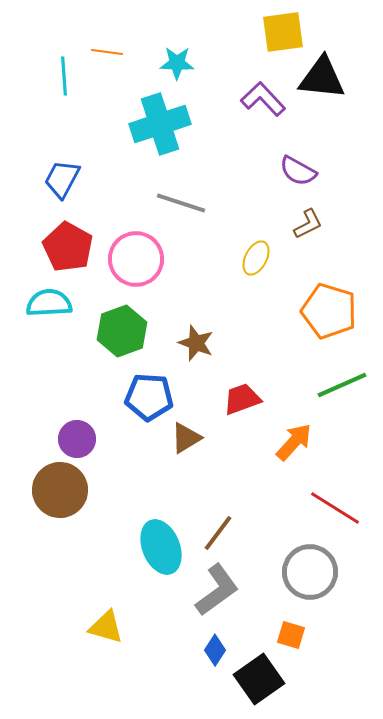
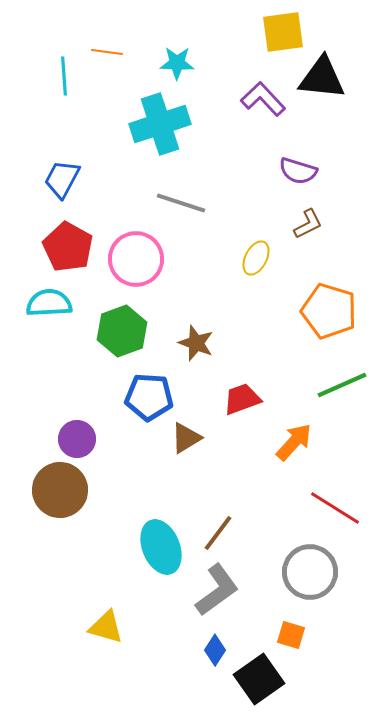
purple semicircle: rotated 12 degrees counterclockwise
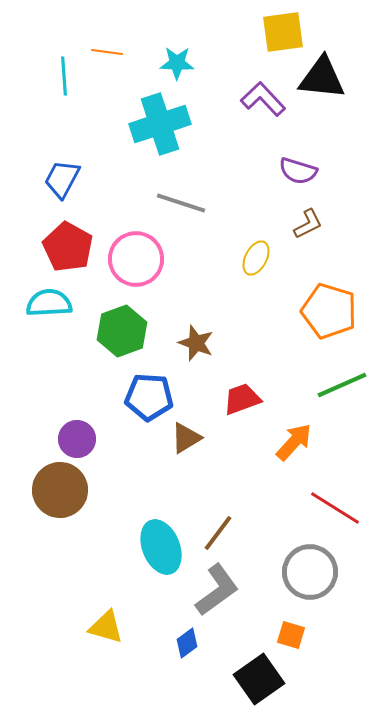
blue diamond: moved 28 px left, 7 px up; rotated 20 degrees clockwise
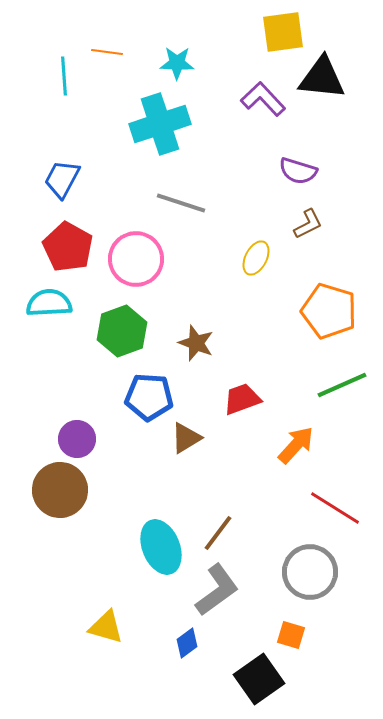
orange arrow: moved 2 px right, 3 px down
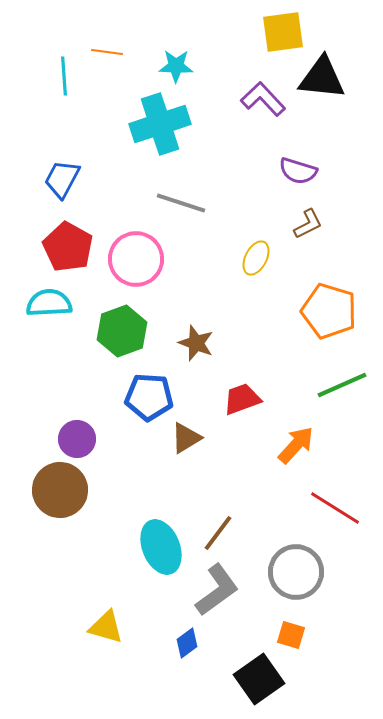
cyan star: moved 1 px left, 3 px down
gray circle: moved 14 px left
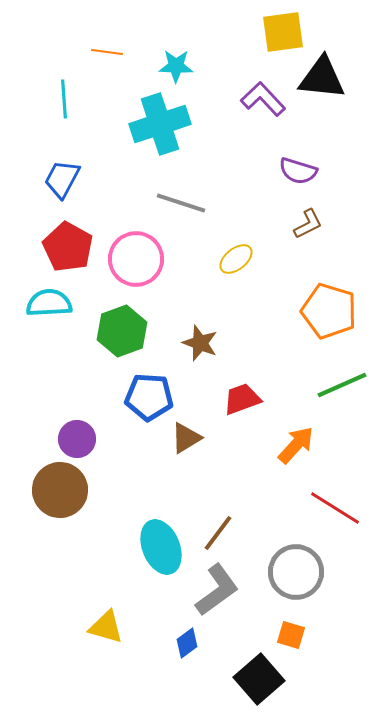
cyan line: moved 23 px down
yellow ellipse: moved 20 px left, 1 px down; rotated 24 degrees clockwise
brown star: moved 4 px right
black square: rotated 6 degrees counterclockwise
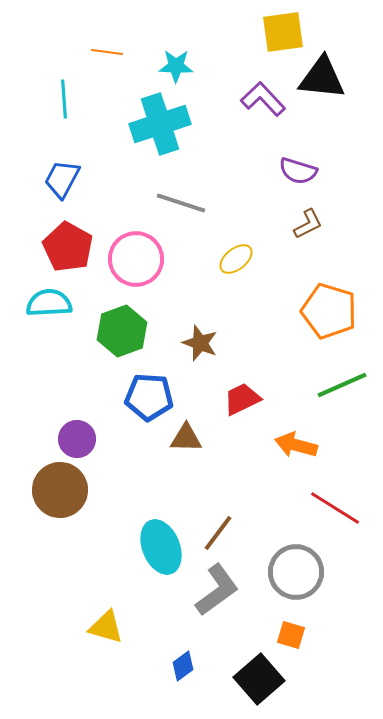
red trapezoid: rotated 6 degrees counterclockwise
brown triangle: rotated 32 degrees clockwise
orange arrow: rotated 117 degrees counterclockwise
blue diamond: moved 4 px left, 23 px down
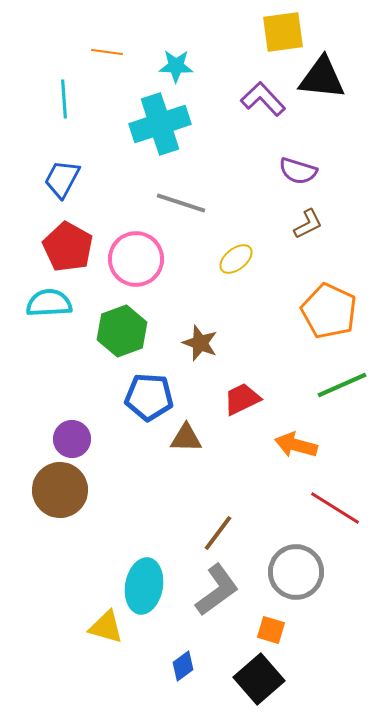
orange pentagon: rotated 8 degrees clockwise
purple circle: moved 5 px left
cyan ellipse: moved 17 px left, 39 px down; rotated 32 degrees clockwise
orange square: moved 20 px left, 5 px up
